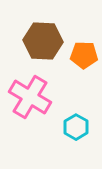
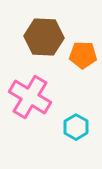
brown hexagon: moved 1 px right, 4 px up
orange pentagon: moved 1 px left
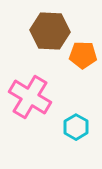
brown hexagon: moved 6 px right, 6 px up
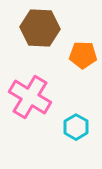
brown hexagon: moved 10 px left, 3 px up
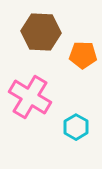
brown hexagon: moved 1 px right, 4 px down
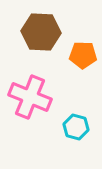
pink cross: rotated 9 degrees counterclockwise
cyan hexagon: rotated 15 degrees counterclockwise
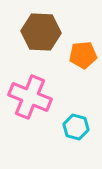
orange pentagon: rotated 8 degrees counterclockwise
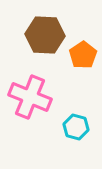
brown hexagon: moved 4 px right, 3 px down
orange pentagon: rotated 28 degrees counterclockwise
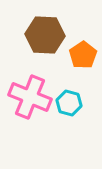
cyan hexagon: moved 7 px left, 24 px up
